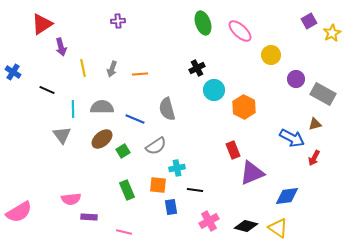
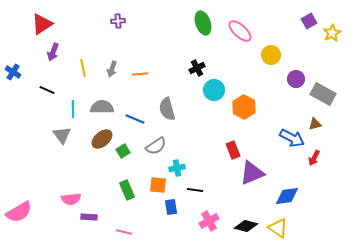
purple arrow at (61, 47): moved 8 px left, 5 px down; rotated 36 degrees clockwise
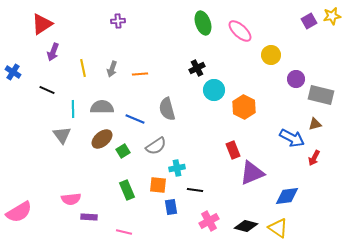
yellow star at (332, 33): moved 17 px up; rotated 18 degrees clockwise
gray rectangle at (323, 94): moved 2 px left, 1 px down; rotated 15 degrees counterclockwise
